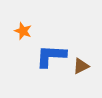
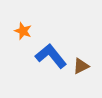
blue L-shape: rotated 48 degrees clockwise
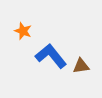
brown triangle: rotated 18 degrees clockwise
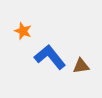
blue L-shape: moved 1 px left, 1 px down
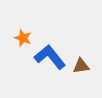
orange star: moved 7 px down
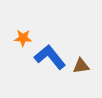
orange star: rotated 18 degrees counterclockwise
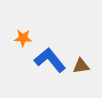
blue L-shape: moved 3 px down
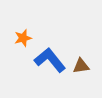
orange star: rotated 18 degrees counterclockwise
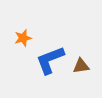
blue L-shape: rotated 72 degrees counterclockwise
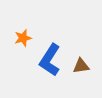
blue L-shape: rotated 36 degrees counterclockwise
